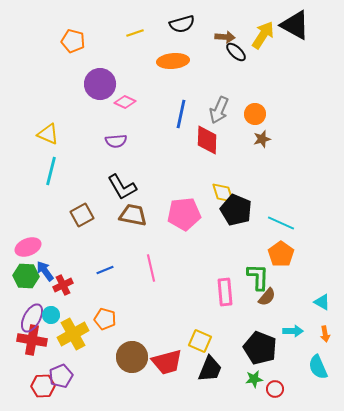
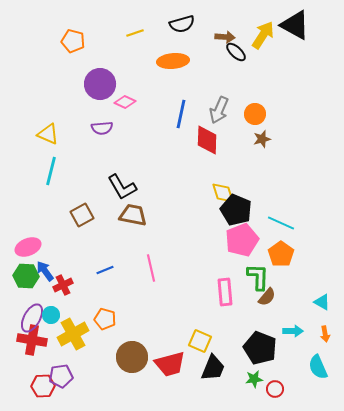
purple semicircle at (116, 141): moved 14 px left, 13 px up
pink pentagon at (184, 214): moved 58 px right, 26 px down; rotated 16 degrees counterclockwise
red trapezoid at (167, 362): moved 3 px right, 2 px down
black trapezoid at (210, 369): moved 3 px right, 1 px up
purple pentagon at (61, 376): rotated 15 degrees clockwise
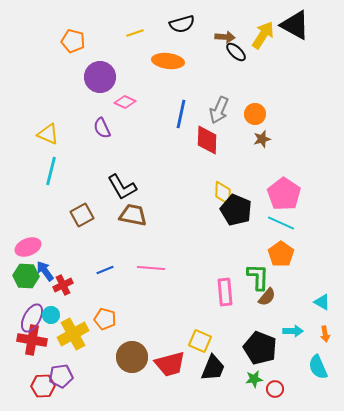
orange ellipse at (173, 61): moved 5 px left; rotated 12 degrees clockwise
purple circle at (100, 84): moved 7 px up
purple semicircle at (102, 128): rotated 70 degrees clockwise
yellow diamond at (223, 193): rotated 20 degrees clockwise
pink pentagon at (242, 240): moved 42 px right, 46 px up; rotated 16 degrees counterclockwise
pink line at (151, 268): rotated 72 degrees counterclockwise
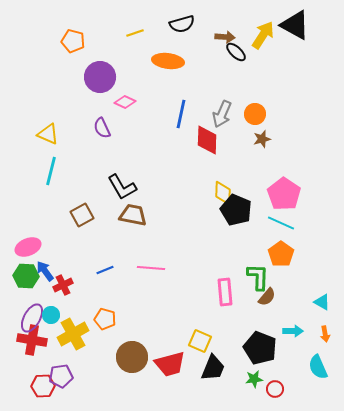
gray arrow at (219, 110): moved 3 px right, 4 px down
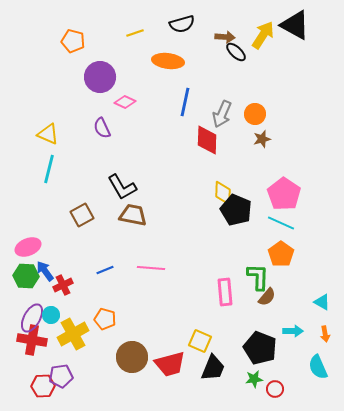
blue line at (181, 114): moved 4 px right, 12 px up
cyan line at (51, 171): moved 2 px left, 2 px up
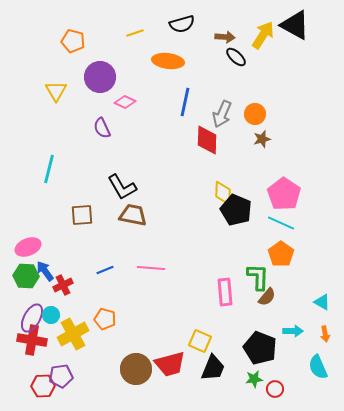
black ellipse at (236, 52): moved 5 px down
yellow triangle at (48, 134): moved 8 px right, 43 px up; rotated 35 degrees clockwise
brown square at (82, 215): rotated 25 degrees clockwise
brown circle at (132, 357): moved 4 px right, 12 px down
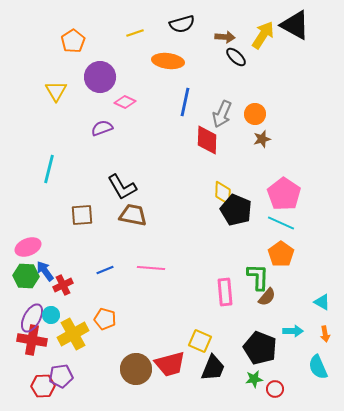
orange pentagon at (73, 41): rotated 25 degrees clockwise
purple semicircle at (102, 128): rotated 95 degrees clockwise
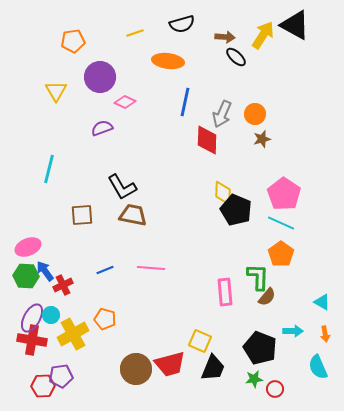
orange pentagon at (73, 41): rotated 25 degrees clockwise
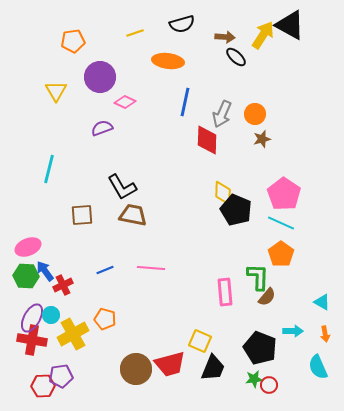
black triangle at (295, 25): moved 5 px left
red circle at (275, 389): moved 6 px left, 4 px up
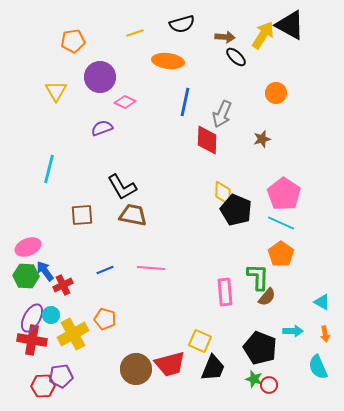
orange circle at (255, 114): moved 21 px right, 21 px up
green star at (254, 379): rotated 24 degrees clockwise
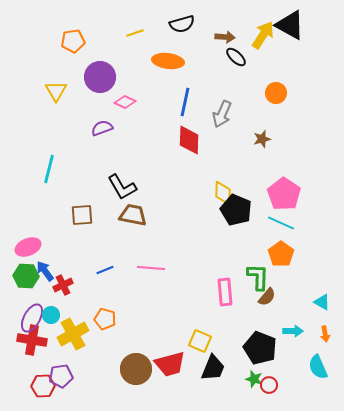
red diamond at (207, 140): moved 18 px left
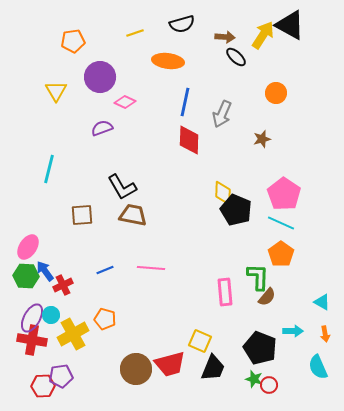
pink ellipse at (28, 247): rotated 35 degrees counterclockwise
